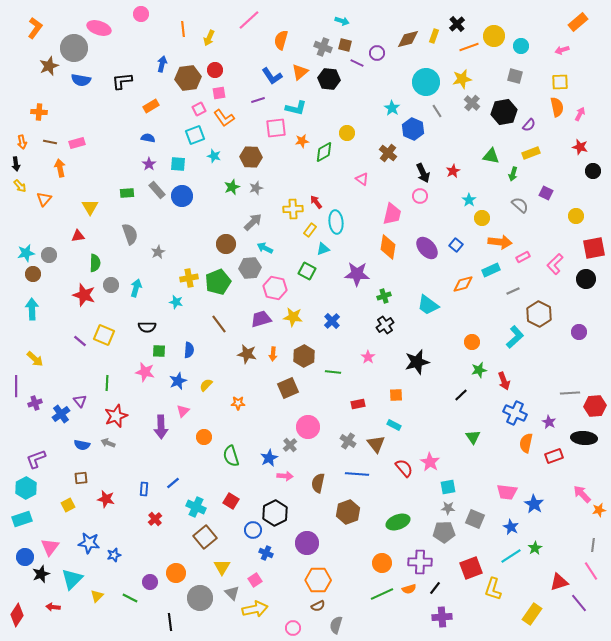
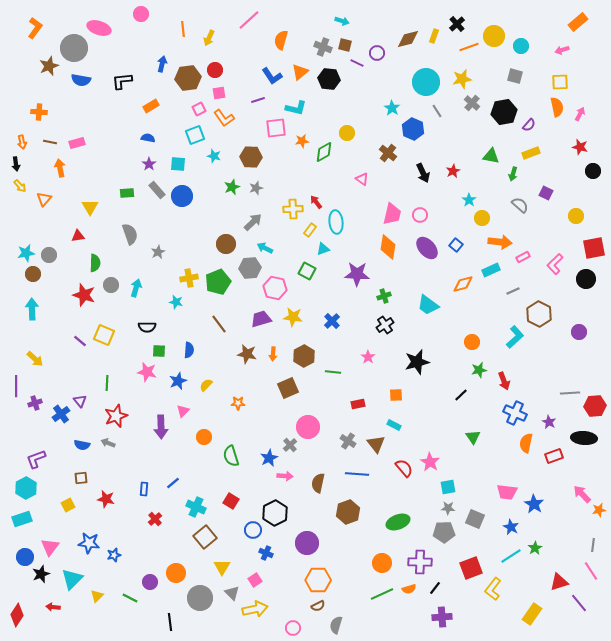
pink circle at (420, 196): moved 19 px down
pink star at (145, 372): moved 2 px right
yellow L-shape at (493, 589): rotated 20 degrees clockwise
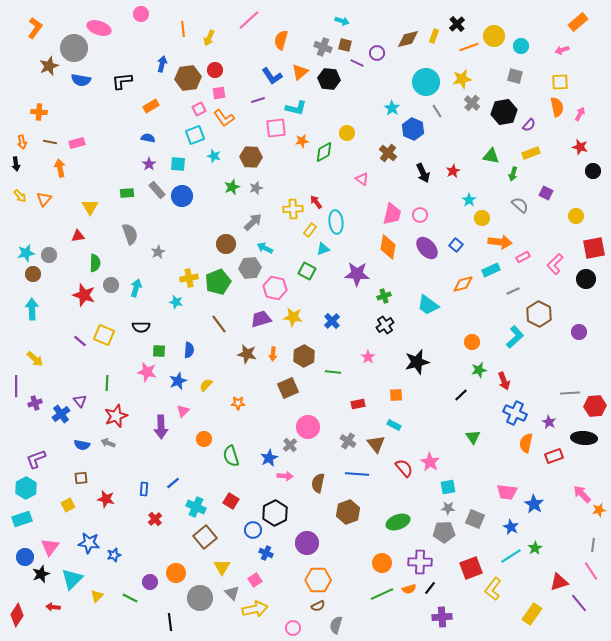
yellow arrow at (20, 186): moved 10 px down
black semicircle at (147, 327): moved 6 px left
orange circle at (204, 437): moved 2 px down
black line at (435, 588): moved 5 px left
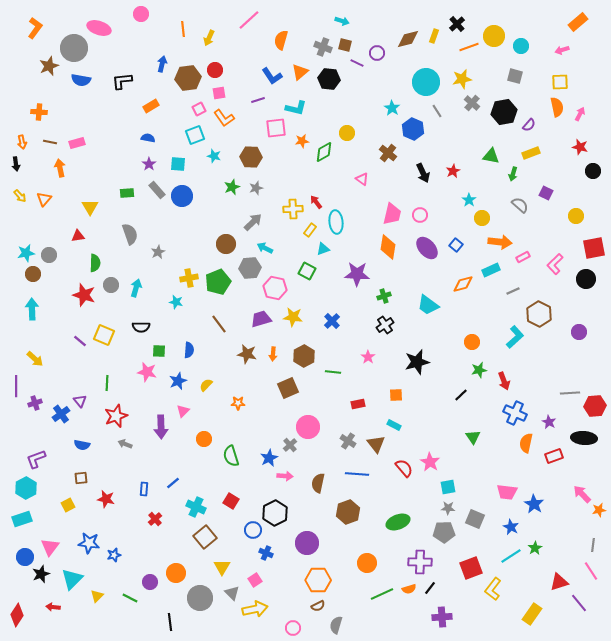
gray arrow at (108, 443): moved 17 px right, 1 px down
orange circle at (382, 563): moved 15 px left
